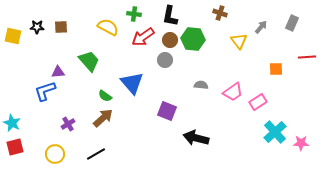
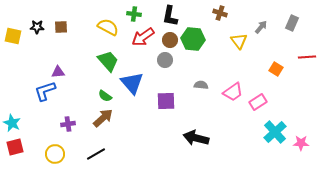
green trapezoid: moved 19 px right
orange square: rotated 32 degrees clockwise
purple square: moved 1 px left, 10 px up; rotated 24 degrees counterclockwise
purple cross: rotated 24 degrees clockwise
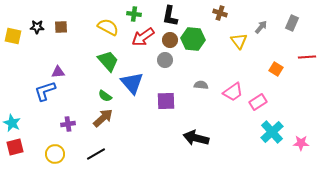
cyan cross: moved 3 px left
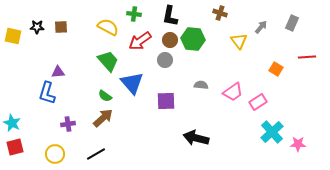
red arrow: moved 3 px left, 4 px down
blue L-shape: moved 2 px right, 2 px down; rotated 55 degrees counterclockwise
pink star: moved 3 px left, 1 px down
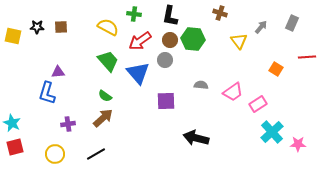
blue triangle: moved 6 px right, 10 px up
pink rectangle: moved 2 px down
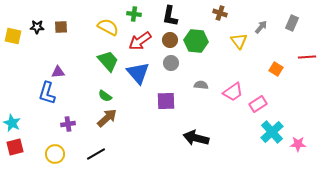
green hexagon: moved 3 px right, 2 px down
gray circle: moved 6 px right, 3 px down
brown arrow: moved 4 px right
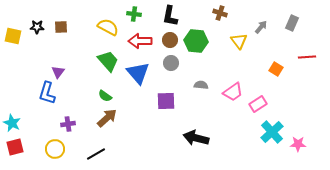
red arrow: rotated 35 degrees clockwise
purple triangle: rotated 48 degrees counterclockwise
yellow circle: moved 5 px up
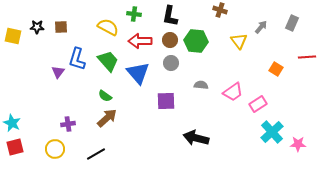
brown cross: moved 3 px up
blue L-shape: moved 30 px right, 34 px up
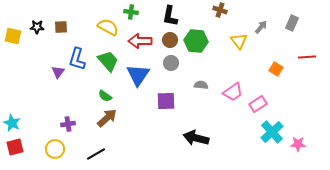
green cross: moved 3 px left, 2 px up
blue triangle: moved 2 px down; rotated 15 degrees clockwise
